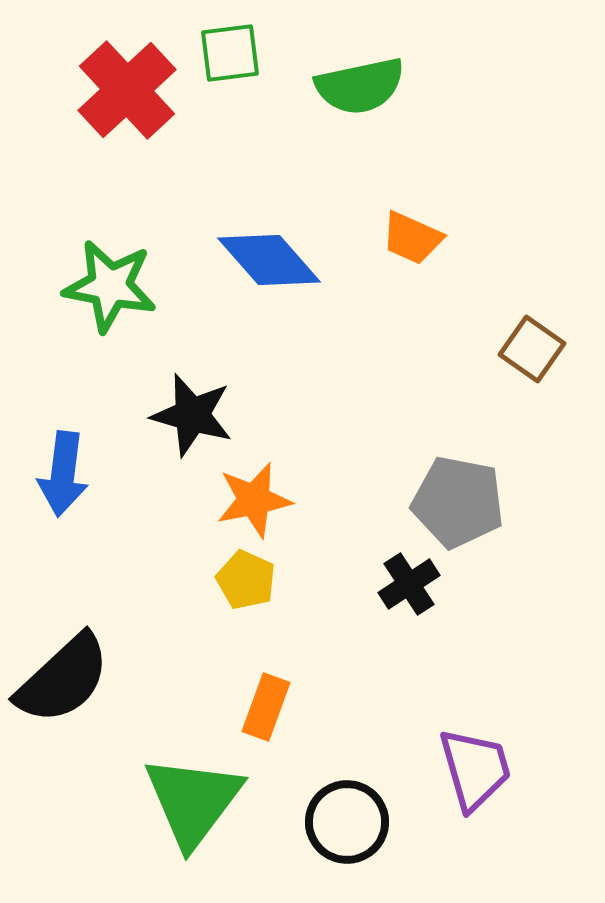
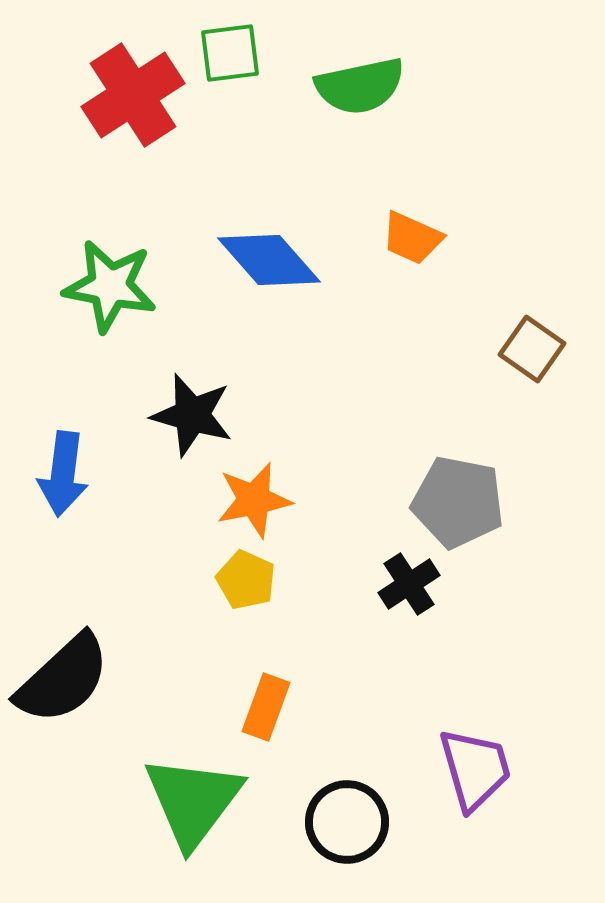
red cross: moved 6 px right, 5 px down; rotated 10 degrees clockwise
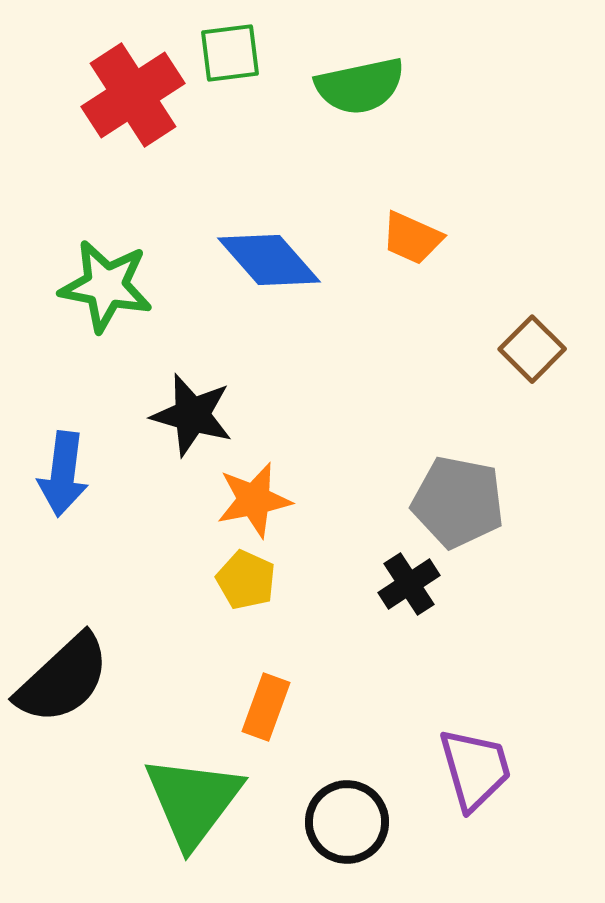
green star: moved 4 px left
brown square: rotated 10 degrees clockwise
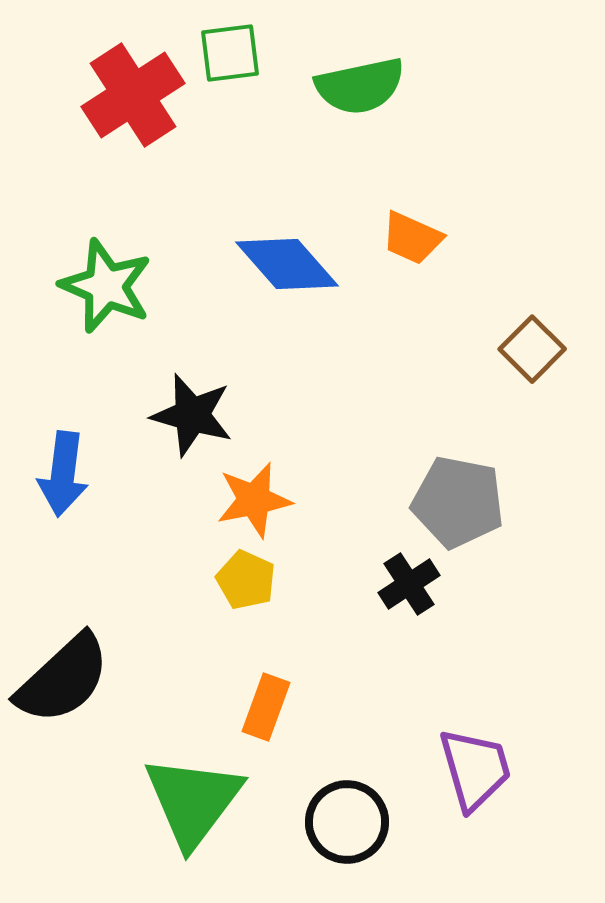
blue diamond: moved 18 px right, 4 px down
green star: rotated 12 degrees clockwise
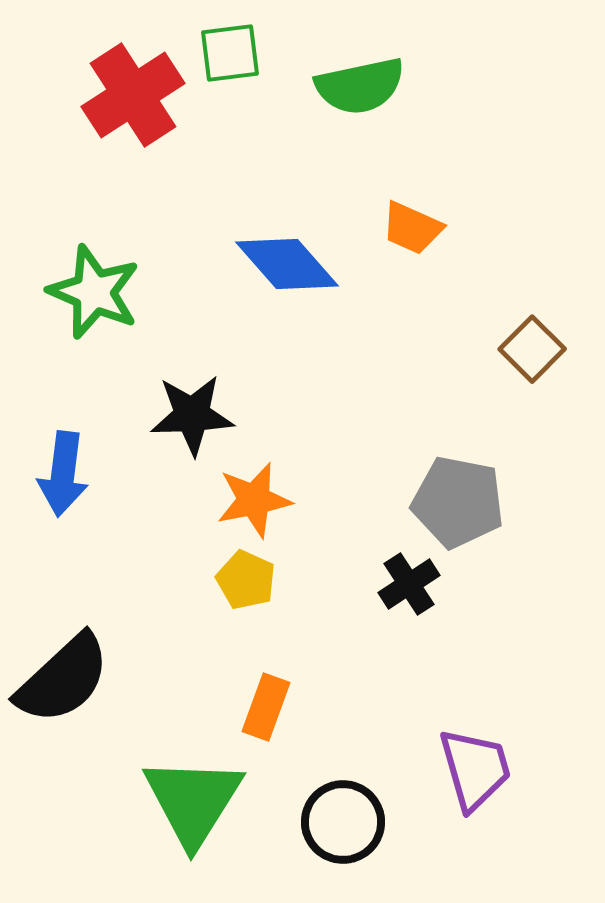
orange trapezoid: moved 10 px up
green star: moved 12 px left, 6 px down
black star: rotated 18 degrees counterclockwise
green triangle: rotated 5 degrees counterclockwise
black circle: moved 4 px left
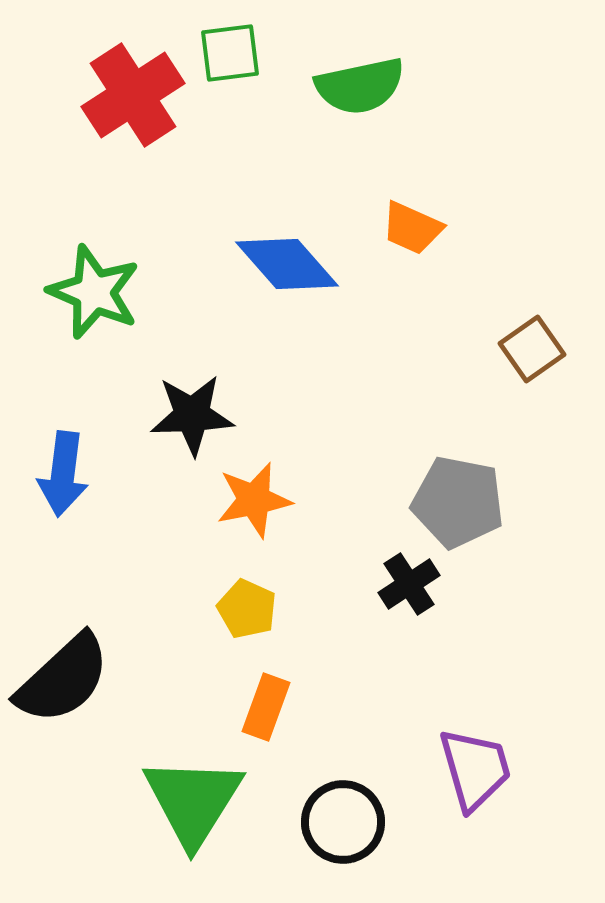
brown square: rotated 10 degrees clockwise
yellow pentagon: moved 1 px right, 29 px down
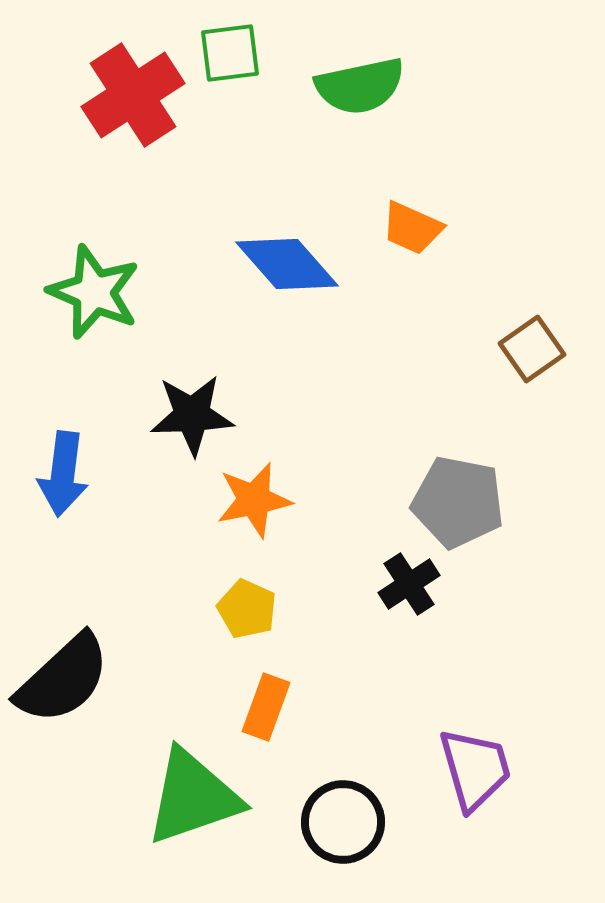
green triangle: moved 4 px up; rotated 39 degrees clockwise
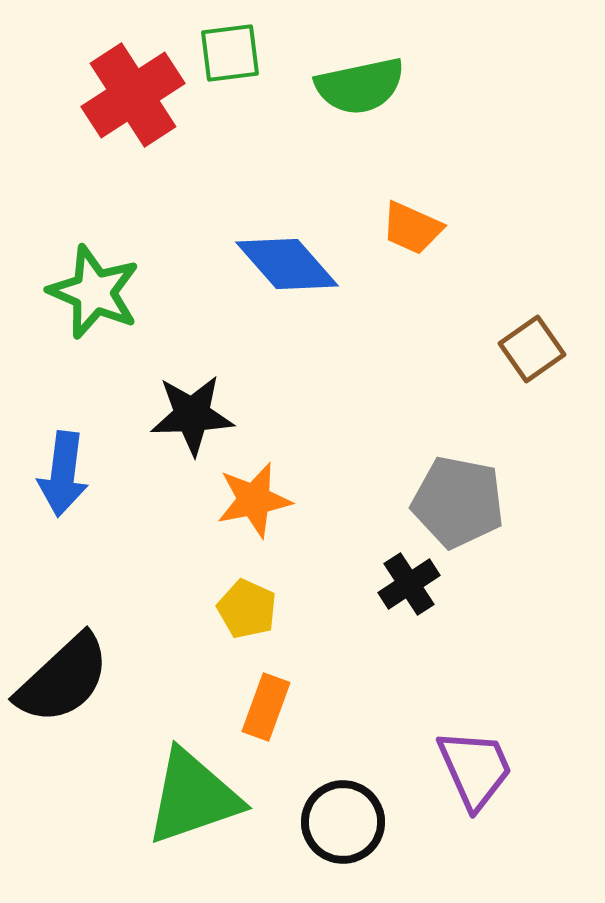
purple trapezoid: rotated 8 degrees counterclockwise
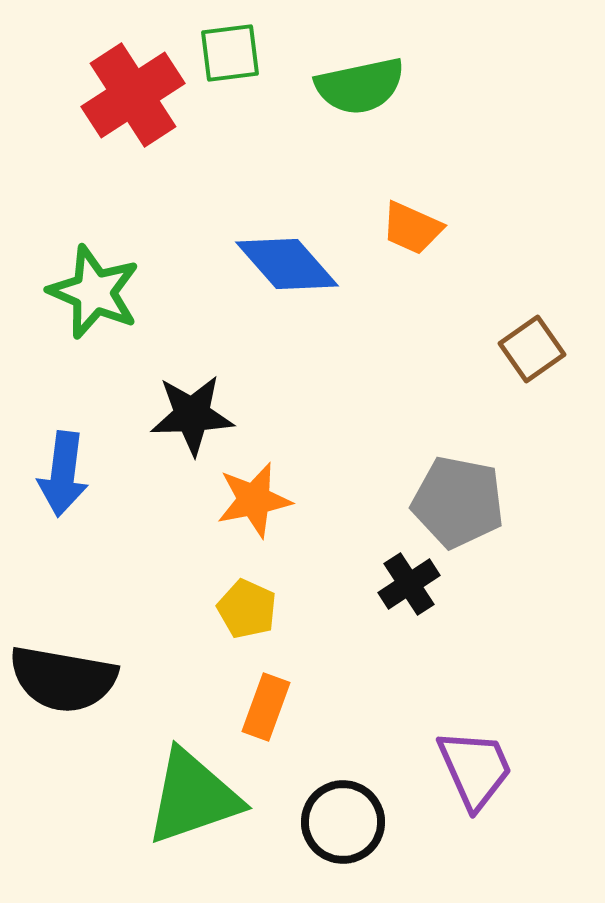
black semicircle: rotated 53 degrees clockwise
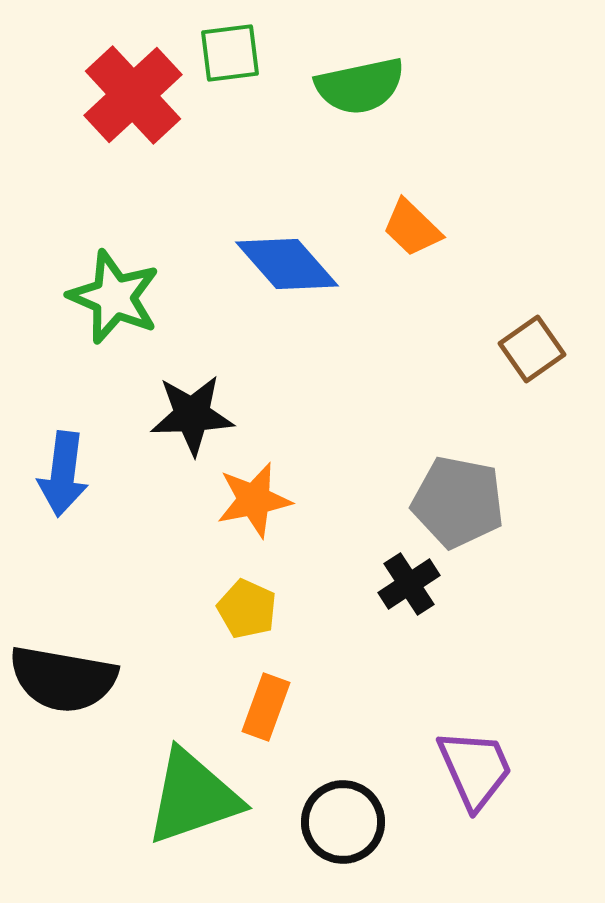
red cross: rotated 10 degrees counterclockwise
orange trapezoid: rotated 20 degrees clockwise
green star: moved 20 px right, 5 px down
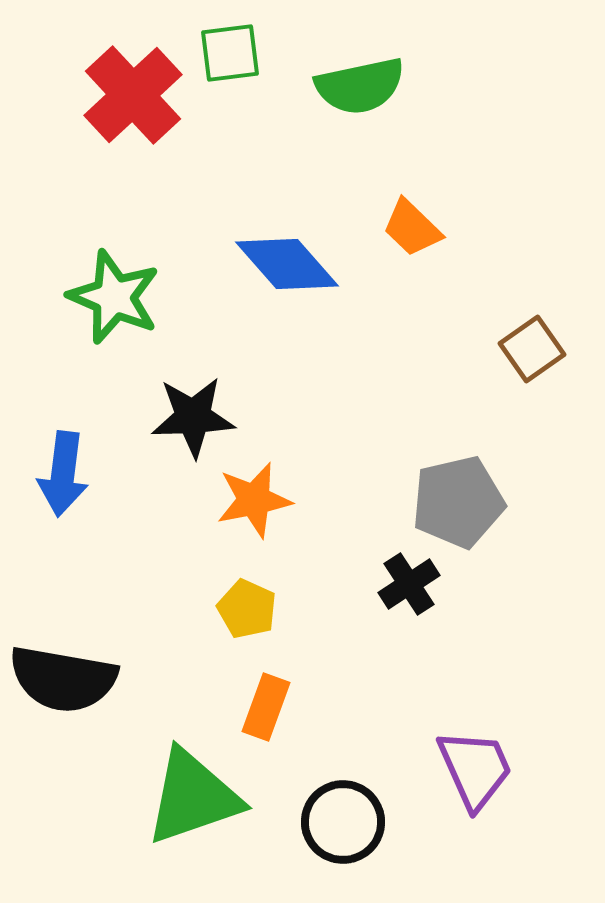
black star: moved 1 px right, 2 px down
gray pentagon: rotated 24 degrees counterclockwise
